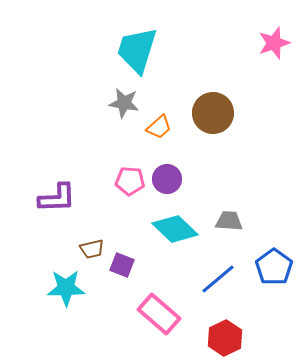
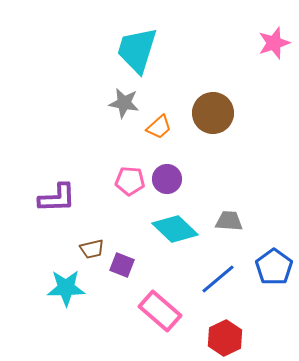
pink rectangle: moved 1 px right, 3 px up
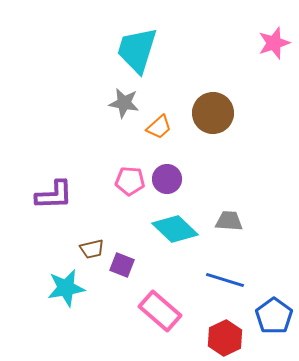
purple L-shape: moved 3 px left, 3 px up
blue pentagon: moved 49 px down
blue line: moved 7 px right, 1 px down; rotated 57 degrees clockwise
cyan star: rotated 9 degrees counterclockwise
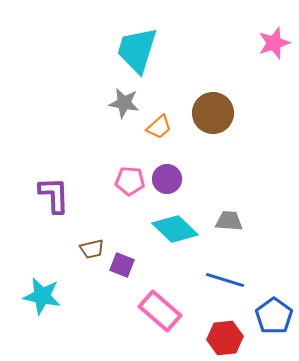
purple L-shape: rotated 90 degrees counterclockwise
cyan star: moved 24 px left, 8 px down; rotated 21 degrees clockwise
red hexagon: rotated 20 degrees clockwise
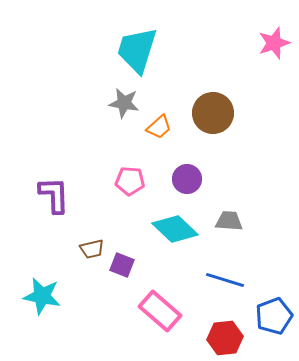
purple circle: moved 20 px right
blue pentagon: rotated 15 degrees clockwise
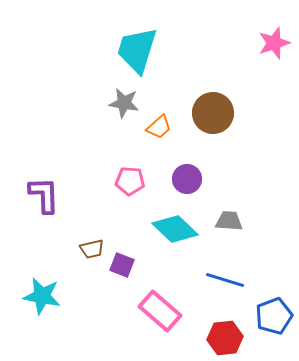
purple L-shape: moved 10 px left
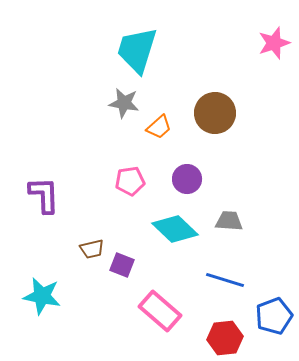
brown circle: moved 2 px right
pink pentagon: rotated 12 degrees counterclockwise
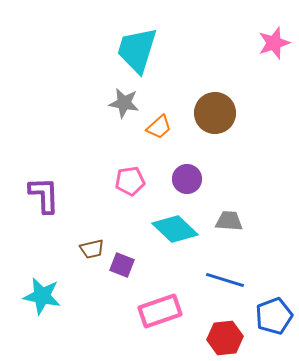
pink rectangle: rotated 60 degrees counterclockwise
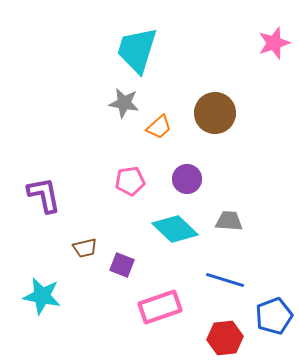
purple L-shape: rotated 9 degrees counterclockwise
brown trapezoid: moved 7 px left, 1 px up
pink rectangle: moved 4 px up
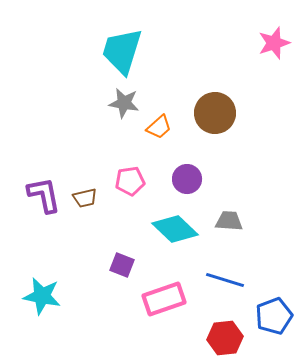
cyan trapezoid: moved 15 px left, 1 px down
brown trapezoid: moved 50 px up
pink rectangle: moved 4 px right, 8 px up
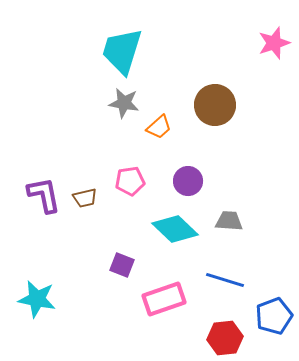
brown circle: moved 8 px up
purple circle: moved 1 px right, 2 px down
cyan star: moved 5 px left, 3 px down
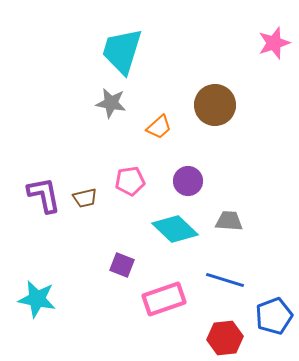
gray star: moved 13 px left
